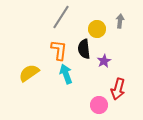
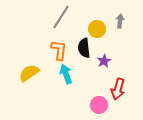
black semicircle: moved 1 px up
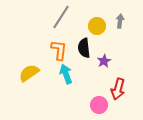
yellow circle: moved 3 px up
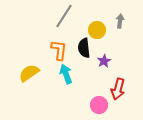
gray line: moved 3 px right, 1 px up
yellow circle: moved 4 px down
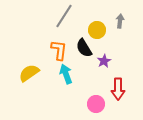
black semicircle: rotated 24 degrees counterclockwise
red arrow: rotated 15 degrees counterclockwise
pink circle: moved 3 px left, 1 px up
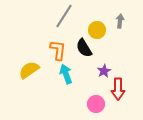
orange L-shape: moved 1 px left
purple star: moved 10 px down
yellow semicircle: moved 3 px up
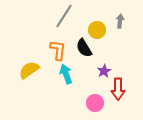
pink circle: moved 1 px left, 1 px up
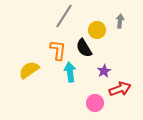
cyan arrow: moved 4 px right, 2 px up; rotated 12 degrees clockwise
red arrow: moved 2 px right; rotated 110 degrees counterclockwise
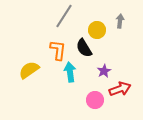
pink circle: moved 3 px up
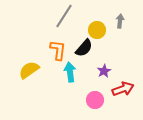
black semicircle: rotated 108 degrees counterclockwise
red arrow: moved 3 px right
